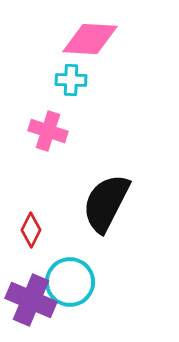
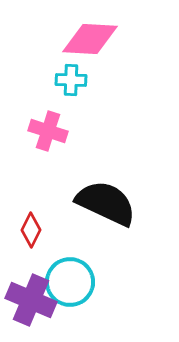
black semicircle: rotated 88 degrees clockwise
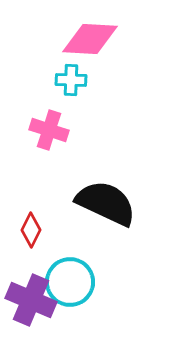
pink cross: moved 1 px right, 1 px up
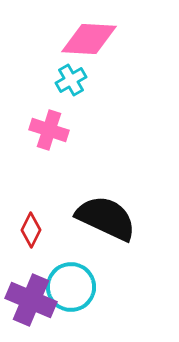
pink diamond: moved 1 px left
cyan cross: rotated 32 degrees counterclockwise
black semicircle: moved 15 px down
cyan circle: moved 1 px right, 5 px down
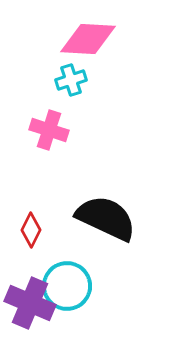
pink diamond: moved 1 px left
cyan cross: rotated 12 degrees clockwise
cyan circle: moved 4 px left, 1 px up
purple cross: moved 1 px left, 3 px down
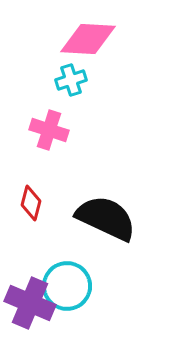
red diamond: moved 27 px up; rotated 12 degrees counterclockwise
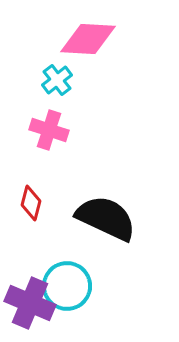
cyan cross: moved 14 px left; rotated 20 degrees counterclockwise
